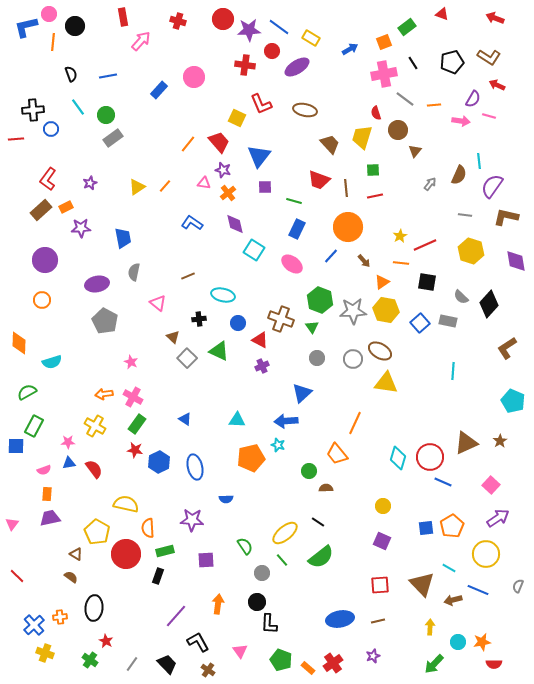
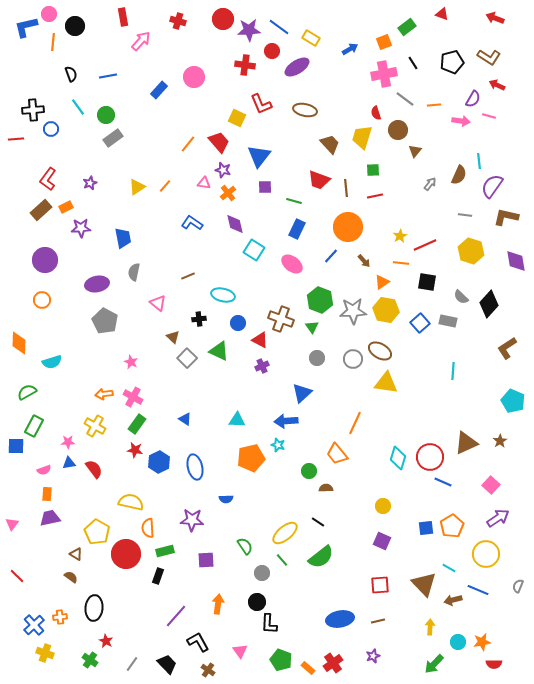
yellow semicircle at (126, 504): moved 5 px right, 2 px up
brown triangle at (422, 584): moved 2 px right
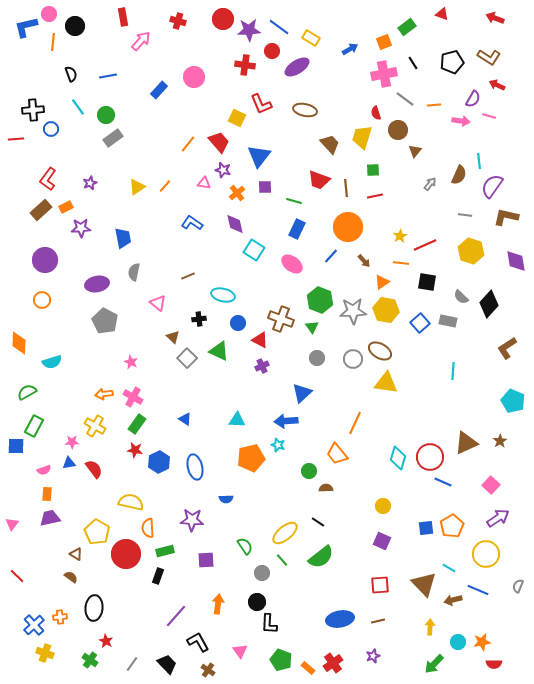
orange cross at (228, 193): moved 9 px right
pink star at (68, 442): moved 4 px right
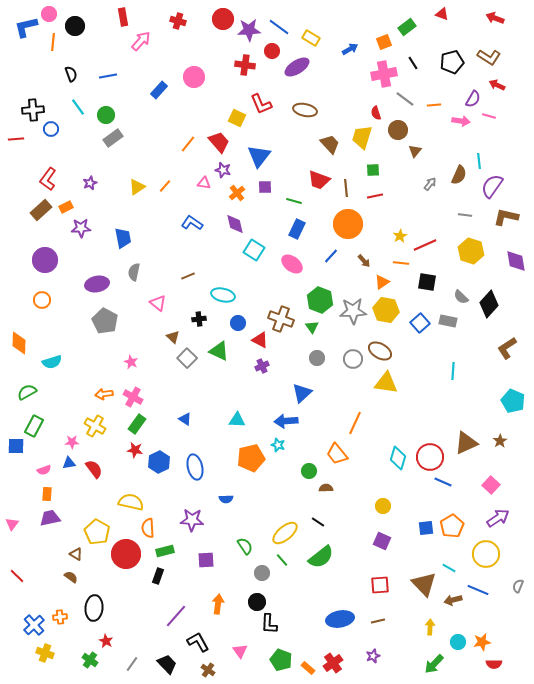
orange circle at (348, 227): moved 3 px up
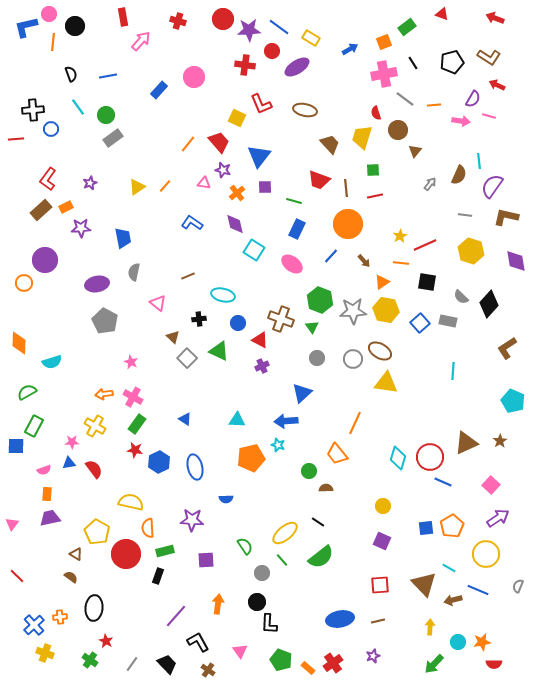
orange circle at (42, 300): moved 18 px left, 17 px up
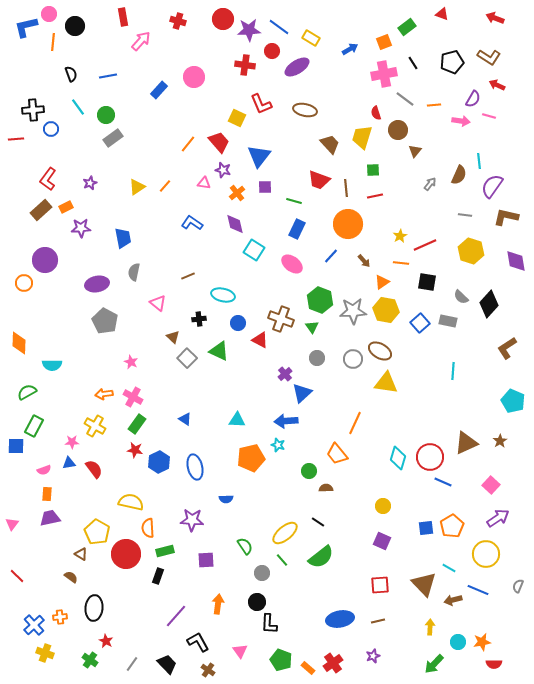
cyan semicircle at (52, 362): moved 3 px down; rotated 18 degrees clockwise
purple cross at (262, 366): moved 23 px right, 8 px down; rotated 16 degrees counterclockwise
brown triangle at (76, 554): moved 5 px right
